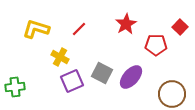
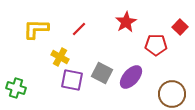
red star: moved 2 px up
yellow L-shape: rotated 16 degrees counterclockwise
purple square: moved 1 px up; rotated 35 degrees clockwise
green cross: moved 1 px right, 1 px down; rotated 24 degrees clockwise
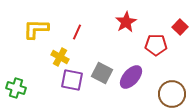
red line: moved 2 px left, 3 px down; rotated 21 degrees counterclockwise
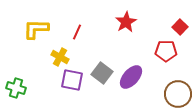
red pentagon: moved 10 px right, 6 px down
gray square: rotated 10 degrees clockwise
brown circle: moved 6 px right
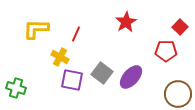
red line: moved 1 px left, 2 px down
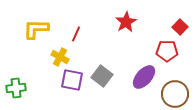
red pentagon: moved 1 px right
gray square: moved 3 px down
purple ellipse: moved 13 px right
green cross: rotated 24 degrees counterclockwise
brown circle: moved 3 px left
